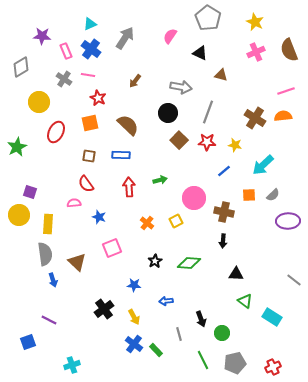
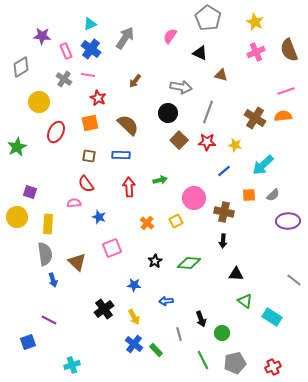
yellow circle at (19, 215): moved 2 px left, 2 px down
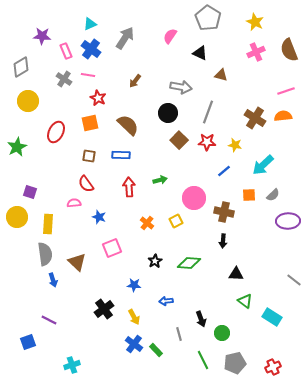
yellow circle at (39, 102): moved 11 px left, 1 px up
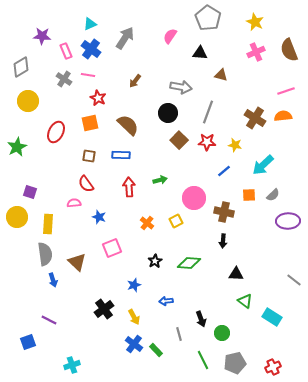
black triangle at (200, 53): rotated 21 degrees counterclockwise
blue star at (134, 285): rotated 24 degrees counterclockwise
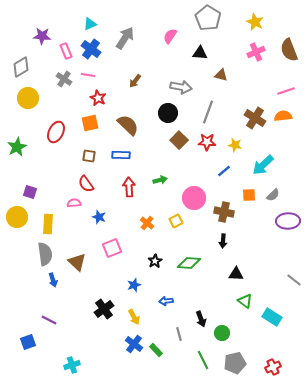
yellow circle at (28, 101): moved 3 px up
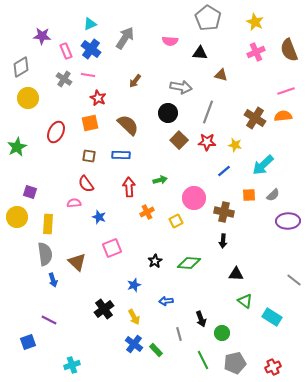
pink semicircle at (170, 36): moved 5 px down; rotated 119 degrees counterclockwise
orange cross at (147, 223): moved 11 px up; rotated 24 degrees clockwise
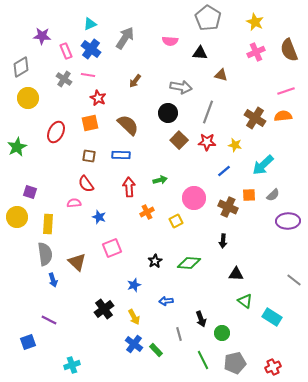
brown cross at (224, 212): moved 4 px right, 5 px up; rotated 12 degrees clockwise
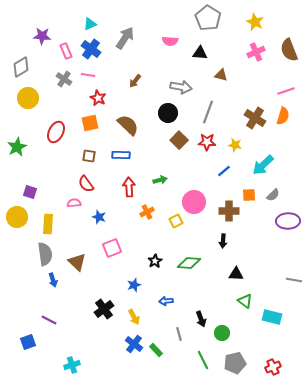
orange semicircle at (283, 116): rotated 114 degrees clockwise
pink circle at (194, 198): moved 4 px down
brown cross at (228, 207): moved 1 px right, 4 px down; rotated 24 degrees counterclockwise
gray line at (294, 280): rotated 28 degrees counterclockwise
cyan rectangle at (272, 317): rotated 18 degrees counterclockwise
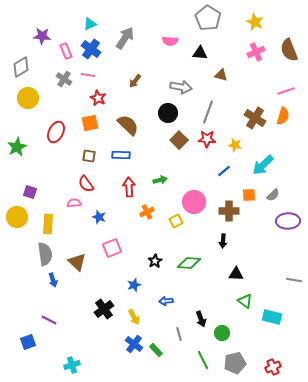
red star at (207, 142): moved 3 px up
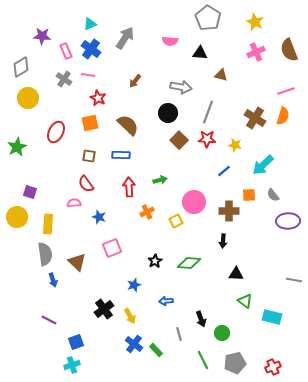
gray semicircle at (273, 195): rotated 96 degrees clockwise
yellow arrow at (134, 317): moved 4 px left, 1 px up
blue square at (28, 342): moved 48 px right
